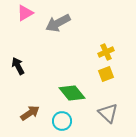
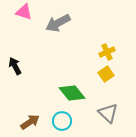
pink triangle: moved 1 px left, 1 px up; rotated 48 degrees clockwise
yellow cross: moved 1 px right
black arrow: moved 3 px left
yellow square: rotated 14 degrees counterclockwise
brown arrow: moved 9 px down
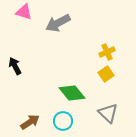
cyan circle: moved 1 px right
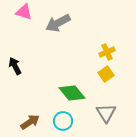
gray triangle: moved 2 px left; rotated 15 degrees clockwise
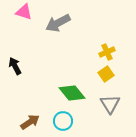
gray triangle: moved 4 px right, 9 px up
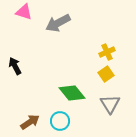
cyan circle: moved 3 px left
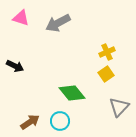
pink triangle: moved 3 px left, 6 px down
black arrow: rotated 144 degrees clockwise
gray triangle: moved 9 px right, 3 px down; rotated 15 degrees clockwise
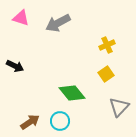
yellow cross: moved 7 px up
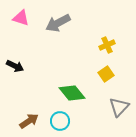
brown arrow: moved 1 px left, 1 px up
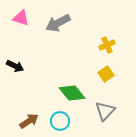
gray triangle: moved 14 px left, 4 px down
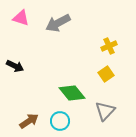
yellow cross: moved 2 px right, 1 px down
